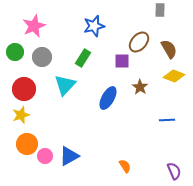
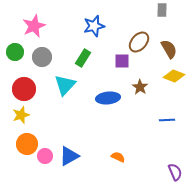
gray rectangle: moved 2 px right
blue ellipse: rotated 55 degrees clockwise
orange semicircle: moved 7 px left, 9 px up; rotated 32 degrees counterclockwise
purple semicircle: moved 1 px right, 1 px down
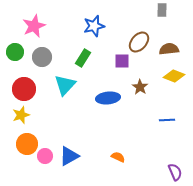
brown semicircle: rotated 66 degrees counterclockwise
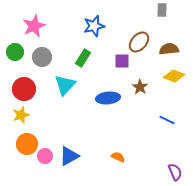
blue line: rotated 28 degrees clockwise
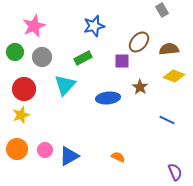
gray rectangle: rotated 32 degrees counterclockwise
green rectangle: rotated 30 degrees clockwise
orange circle: moved 10 px left, 5 px down
pink circle: moved 6 px up
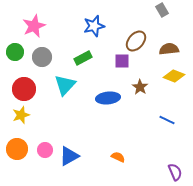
brown ellipse: moved 3 px left, 1 px up
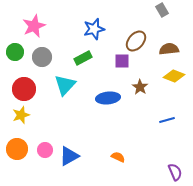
blue star: moved 3 px down
blue line: rotated 42 degrees counterclockwise
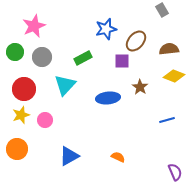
blue star: moved 12 px right
pink circle: moved 30 px up
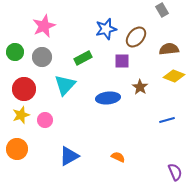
pink star: moved 10 px right
brown ellipse: moved 4 px up
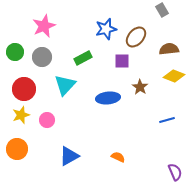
pink circle: moved 2 px right
